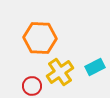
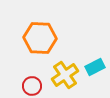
yellow cross: moved 5 px right, 3 px down
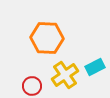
orange hexagon: moved 7 px right
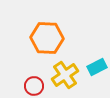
cyan rectangle: moved 2 px right
red circle: moved 2 px right
